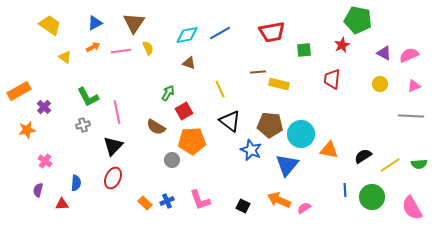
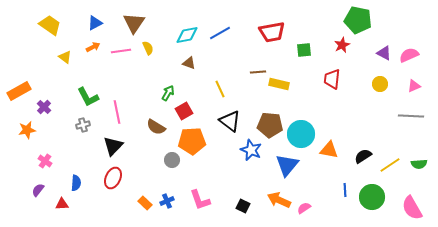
purple semicircle at (38, 190): rotated 24 degrees clockwise
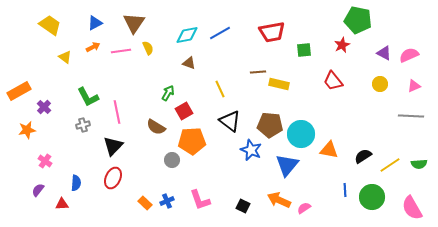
red trapezoid at (332, 79): moved 1 px right, 2 px down; rotated 45 degrees counterclockwise
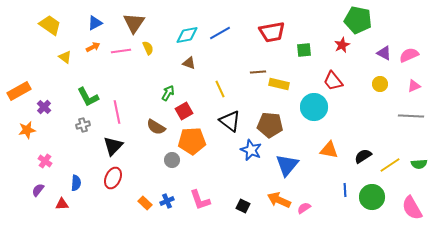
cyan circle at (301, 134): moved 13 px right, 27 px up
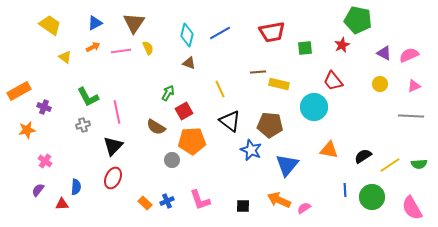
cyan diamond at (187, 35): rotated 65 degrees counterclockwise
green square at (304, 50): moved 1 px right, 2 px up
purple cross at (44, 107): rotated 24 degrees counterclockwise
blue semicircle at (76, 183): moved 4 px down
black square at (243, 206): rotated 24 degrees counterclockwise
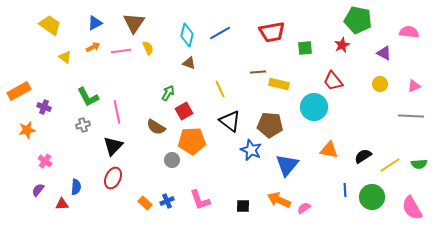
pink semicircle at (409, 55): moved 23 px up; rotated 30 degrees clockwise
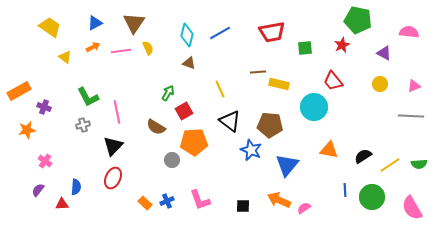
yellow trapezoid at (50, 25): moved 2 px down
orange pentagon at (192, 141): moved 2 px right, 1 px down
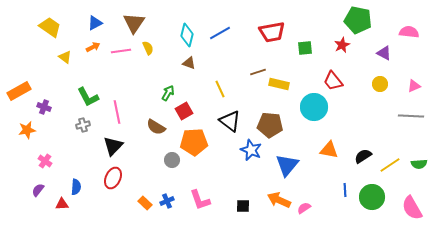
brown line at (258, 72): rotated 14 degrees counterclockwise
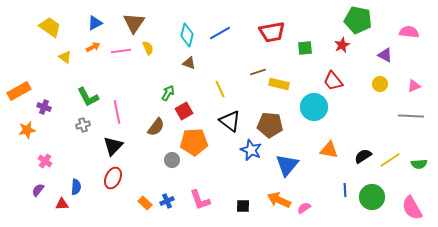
purple triangle at (384, 53): moved 1 px right, 2 px down
brown semicircle at (156, 127): rotated 84 degrees counterclockwise
yellow line at (390, 165): moved 5 px up
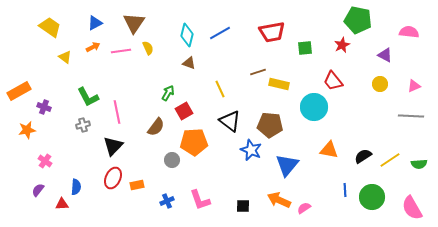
orange rectangle at (145, 203): moved 8 px left, 18 px up; rotated 56 degrees counterclockwise
